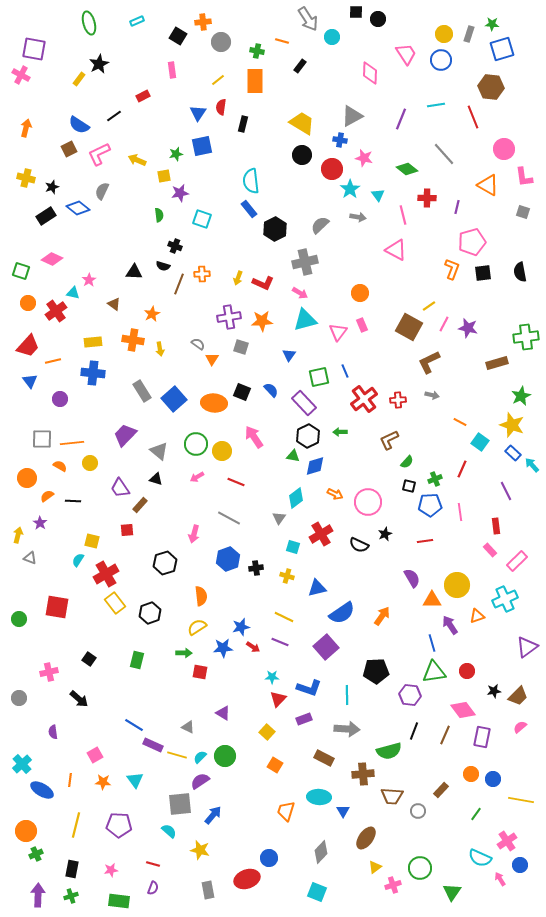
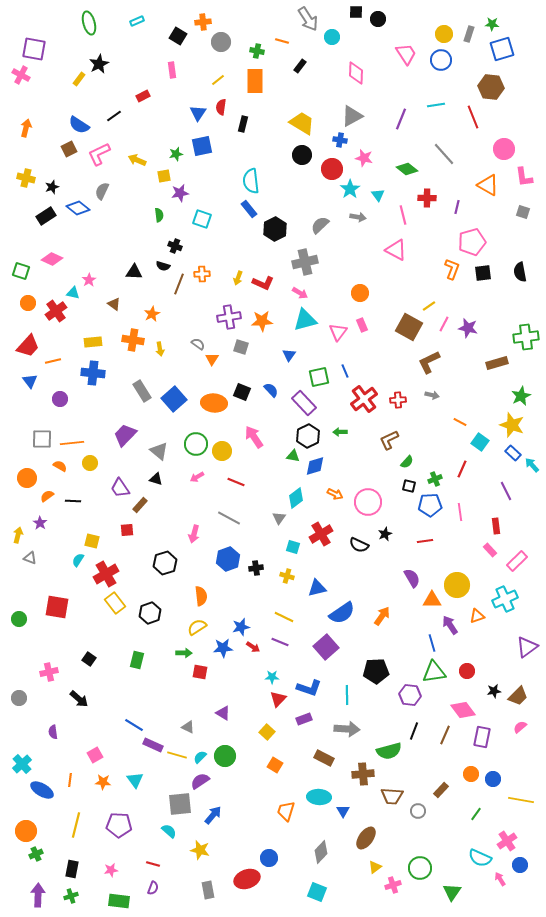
pink diamond at (370, 73): moved 14 px left
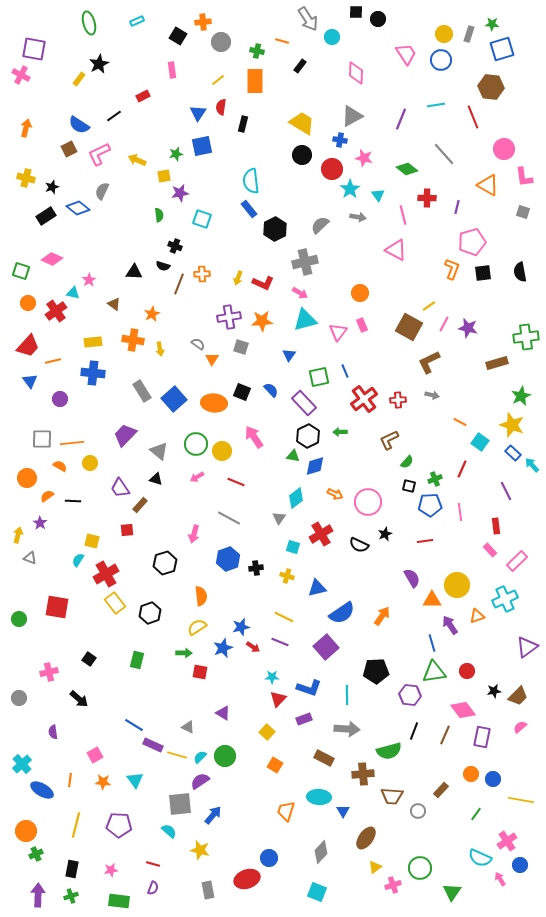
blue star at (223, 648): rotated 18 degrees counterclockwise
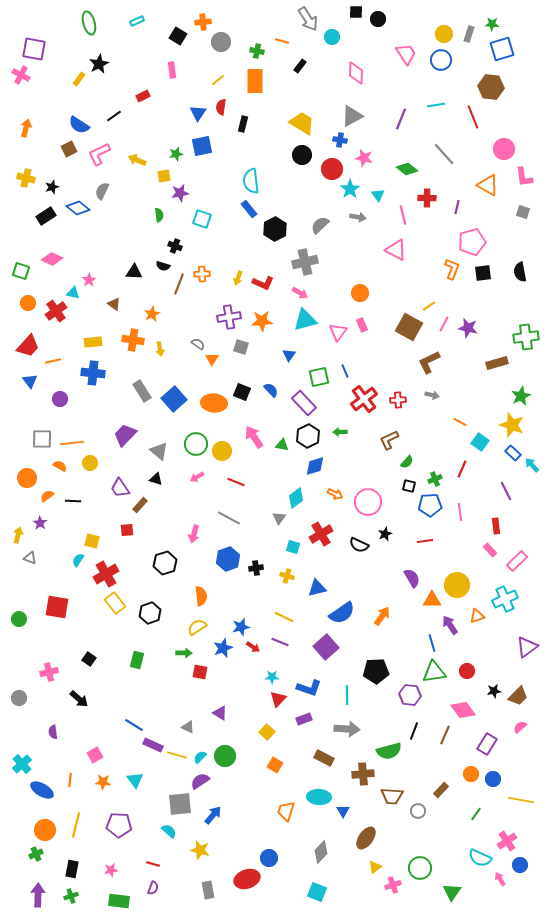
green triangle at (293, 456): moved 11 px left, 11 px up
purple triangle at (223, 713): moved 3 px left
purple rectangle at (482, 737): moved 5 px right, 7 px down; rotated 20 degrees clockwise
orange circle at (26, 831): moved 19 px right, 1 px up
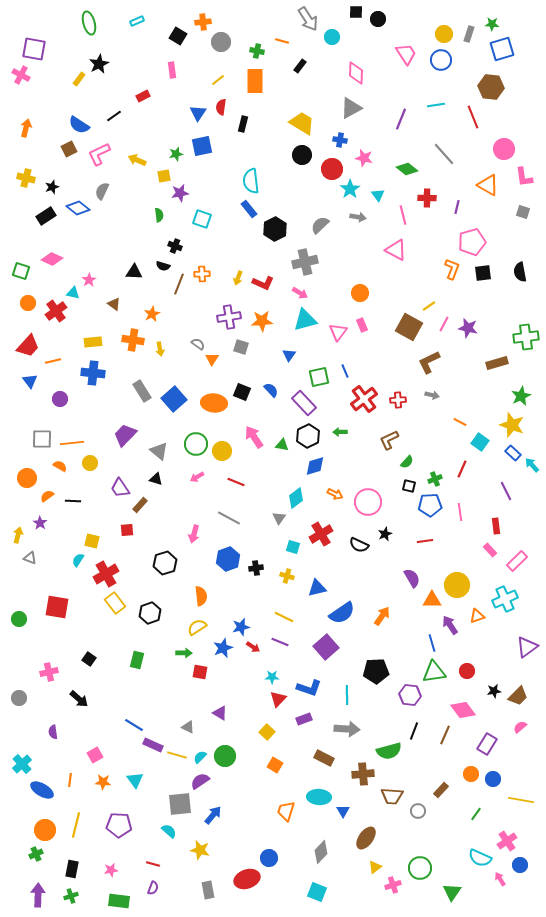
gray triangle at (352, 116): moved 1 px left, 8 px up
